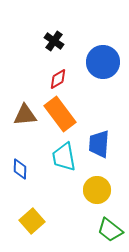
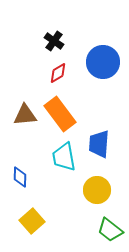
red diamond: moved 6 px up
blue diamond: moved 8 px down
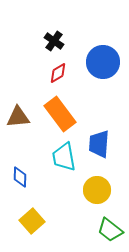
brown triangle: moved 7 px left, 2 px down
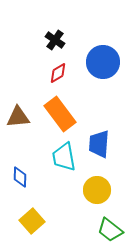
black cross: moved 1 px right, 1 px up
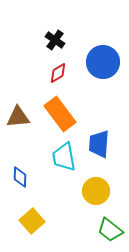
yellow circle: moved 1 px left, 1 px down
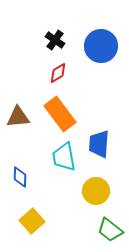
blue circle: moved 2 px left, 16 px up
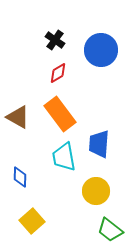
blue circle: moved 4 px down
brown triangle: rotated 35 degrees clockwise
